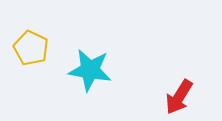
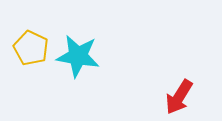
cyan star: moved 12 px left, 14 px up
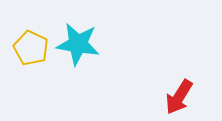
cyan star: moved 12 px up
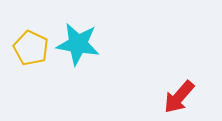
red arrow: rotated 9 degrees clockwise
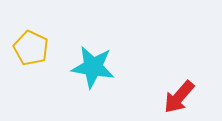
cyan star: moved 15 px right, 23 px down
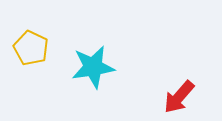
cyan star: rotated 18 degrees counterclockwise
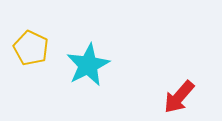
cyan star: moved 5 px left, 2 px up; rotated 18 degrees counterclockwise
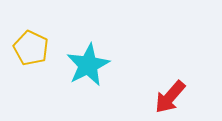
red arrow: moved 9 px left
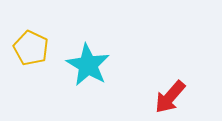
cyan star: rotated 15 degrees counterclockwise
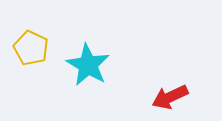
red arrow: rotated 24 degrees clockwise
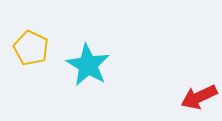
red arrow: moved 29 px right
